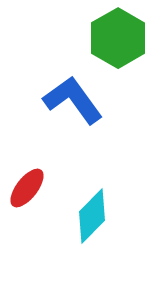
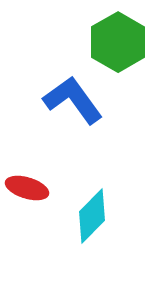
green hexagon: moved 4 px down
red ellipse: rotated 69 degrees clockwise
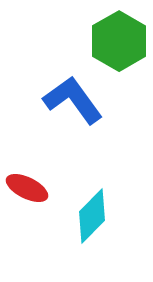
green hexagon: moved 1 px right, 1 px up
red ellipse: rotated 9 degrees clockwise
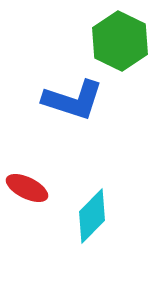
green hexagon: moved 1 px right; rotated 4 degrees counterclockwise
blue L-shape: rotated 144 degrees clockwise
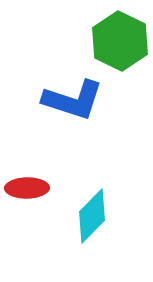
red ellipse: rotated 27 degrees counterclockwise
